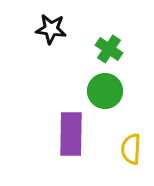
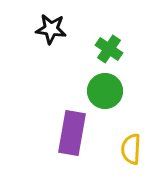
purple rectangle: moved 1 px right, 1 px up; rotated 9 degrees clockwise
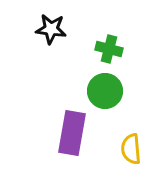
green cross: rotated 20 degrees counterclockwise
yellow semicircle: rotated 8 degrees counterclockwise
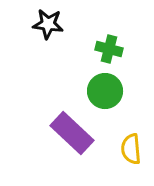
black star: moved 3 px left, 5 px up
purple rectangle: rotated 57 degrees counterclockwise
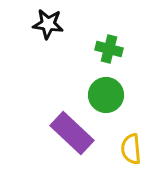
green circle: moved 1 px right, 4 px down
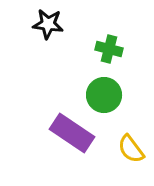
green circle: moved 2 px left
purple rectangle: rotated 9 degrees counterclockwise
yellow semicircle: rotated 32 degrees counterclockwise
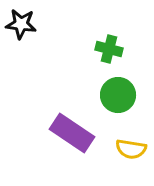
black star: moved 27 px left
green circle: moved 14 px right
yellow semicircle: rotated 44 degrees counterclockwise
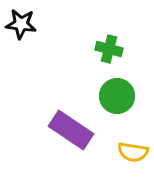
green circle: moved 1 px left, 1 px down
purple rectangle: moved 1 px left, 3 px up
yellow semicircle: moved 2 px right, 3 px down
